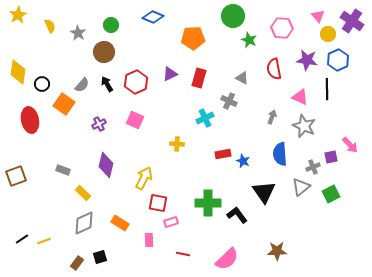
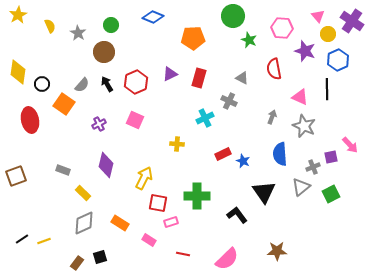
purple star at (307, 60): moved 2 px left, 9 px up; rotated 10 degrees clockwise
red rectangle at (223, 154): rotated 14 degrees counterclockwise
green cross at (208, 203): moved 11 px left, 7 px up
pink rectangle at (149, 240): rotated 56 degrees counterclockwise
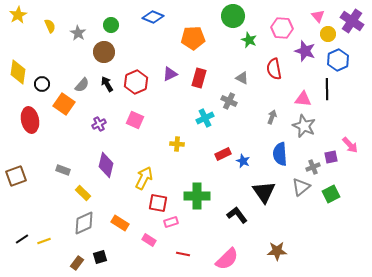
pink triangle at (300, 97): moved 3 px right, 2 px down; rotated 18 degrees counterclockwise
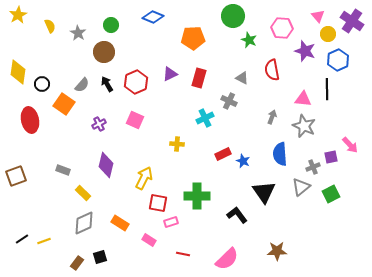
red semicircle at (274, 69): moved 2 px left, 1 px down
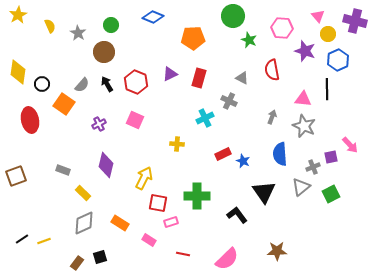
purple cross at (352, 21): moved 3 px right; rotated 20 degrees counterclockwise
red hexagon at (136, 82): rotated 15 degrees counterclockwise
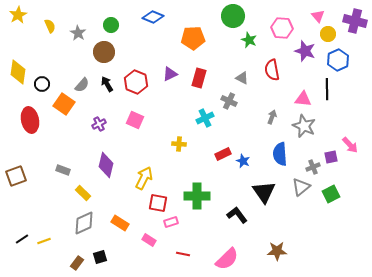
yellow cross at (177, 144): moved 2 px right
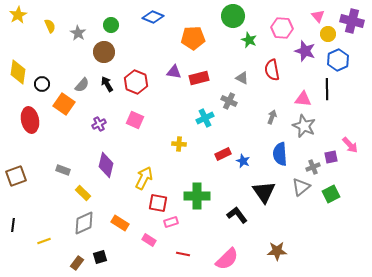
purple cross at (355, 21): moved 3 px left
purple triangle at (170, 74): moved 4 px right, 2 px up; rotated 35 degrees clockwise
red rectangle at (199, 78): rotated 60 degrees clockwise
black line at (22, 239): moved 9 px left, 14 px up; rotated 48 degrees counterclockwise
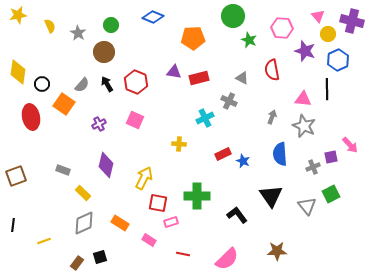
yellow star at (18, 15): rotated 18 degrees clockwise
red ellipse at (30, 120): moved 1 px right, 3 px up
gray triangle at (301, 187): moved 6 px right, 19 px down; rotated 30 degrees counterclockwise
black triangle at (264, 192): moved 7 px right, 4 px down
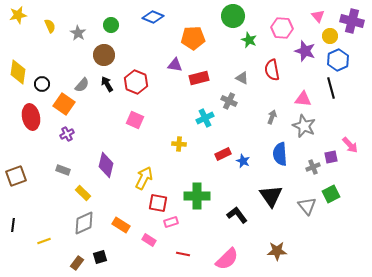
yellow circle at (328, 34): moved 2 px right, 2 px down
brown circle at (104, 52): moved 3 px down
purple triangle at (174, 72): moved 1 px right, 7 px up
black line at (327, 89): moved 4 px right, 1 px up; rotated 15 degrees counterclockwise
purple cross at (99, 124): moved 32 px left, 10 px down
orange rectangle at (120, 223): moved 1 px right, 2 px down
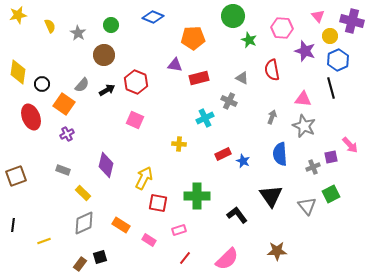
black arrow at (107, 84): moved 6 px down; rotated 91 degrees clockwise
red ellipse at (31, 117): rotated 10 degrees counterclockwise
pink rectangle at (171, 222): moved 8 px right, 8 px down
red line at (183, 254): moved 2 px right, 4 px down; rotated 64 degrees counterclockwise
brown rectangle at (77, 263): moved 3 px right, 1 px down
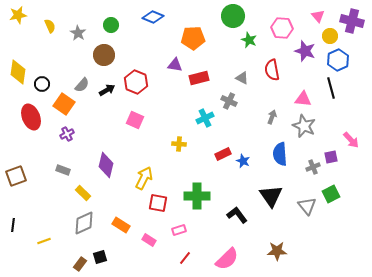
pink arrow at (350, 145): moved 1 px right, 5 px up
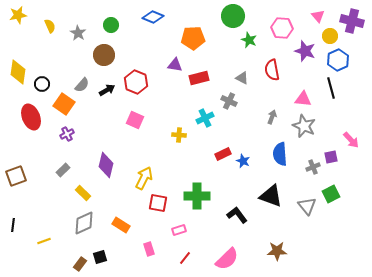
yellow cross at (179, 144): moved 9 px up
gray rectangle at (63, 170): rotated 64 degrees counterclockwise
black triangle at (271, 196): rotated 35 degrees counterclockwise
pink rectangle at (149, 240): moved 9 px down; rotated 40 degrees clockwise
